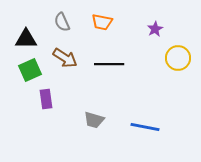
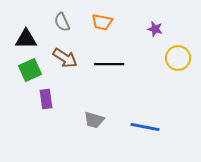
purple star: rotated 28 degrees counterclockwise
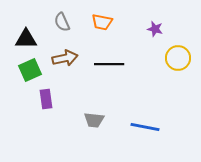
brown arrow: rotated 45 degrees counterclockwise
gray trapezoid: rotated 10 degrees counterclockwise
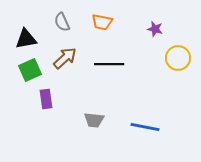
black triangle: rotated 10 degrees counterclockwise
brown arrow: rotated 30 degrees counterclockwise
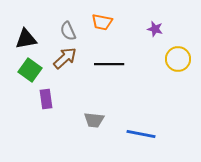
gray semicircle: moved 6 px right, 9 px down
yellow circle: moved 1 px down
green square: rotated 30 degrees counterclockwise
blue line: moved 4 px left, 7 px down
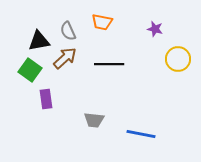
black triangle: moved 13 px right, 2 px down
